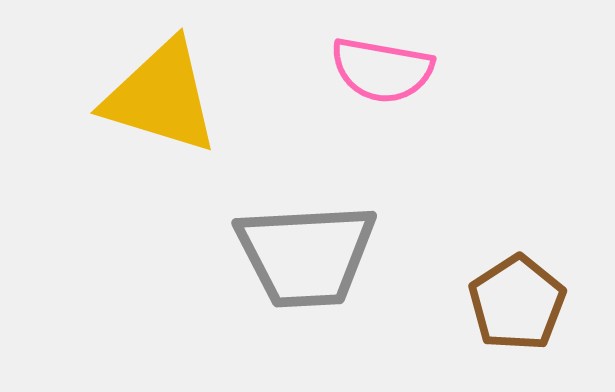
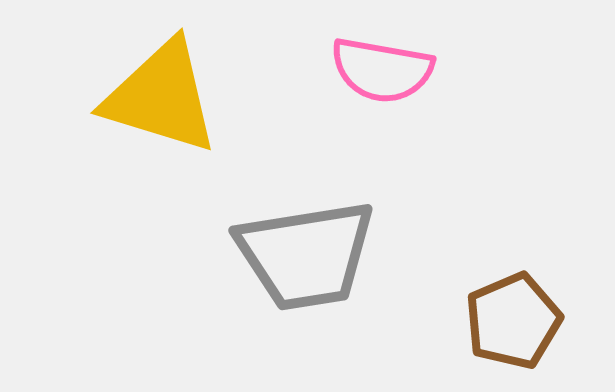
gray trapezoid: rotated 6 degrees counterclockwise
brown pentagon: moved 4 px left, 18 px down; rotated 10 degrees clockwise
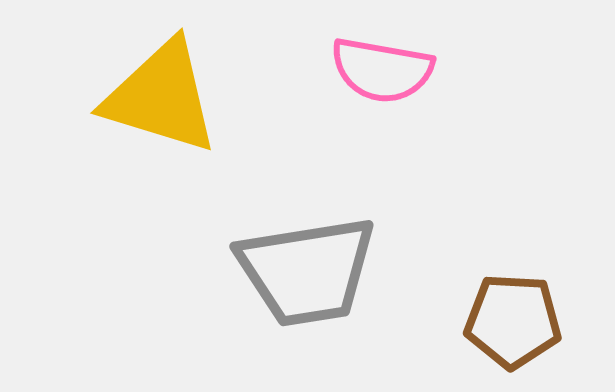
gray trapezoid: moved 1 px right, 16 px down
brown pentagon: rotated 26 degrees clockwise
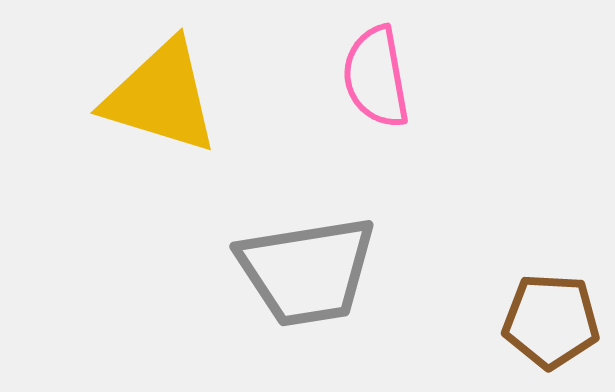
pink semicircle: moved 6 px left, 7 px down; rotated 70 degrees clockwise
brown pentagon: moved 38 px right
